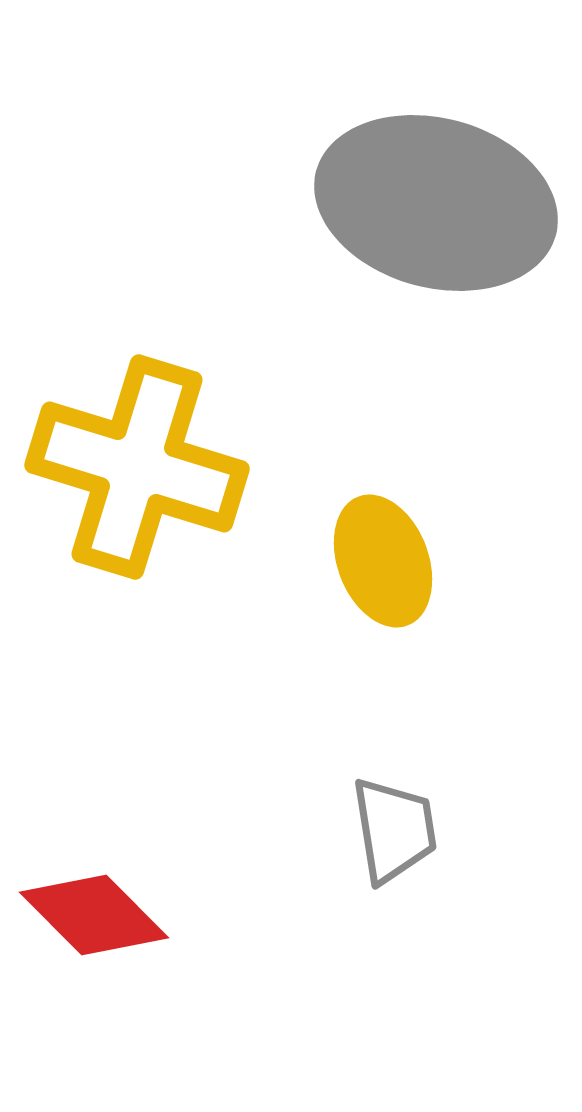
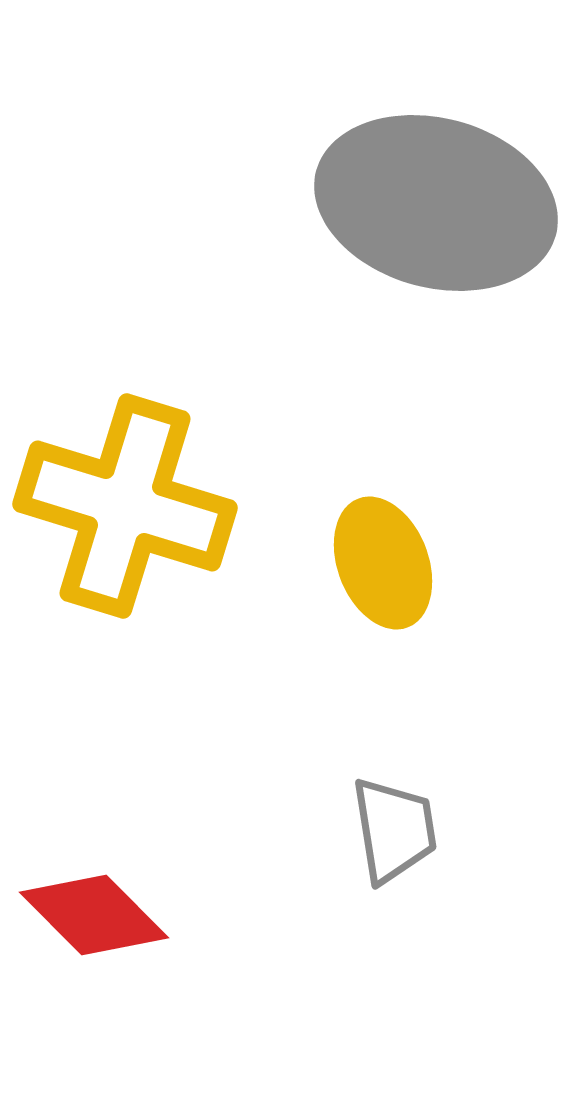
yellow cross: moved 12 px left, 39 px down
yellow ellipse: moved 2 px down
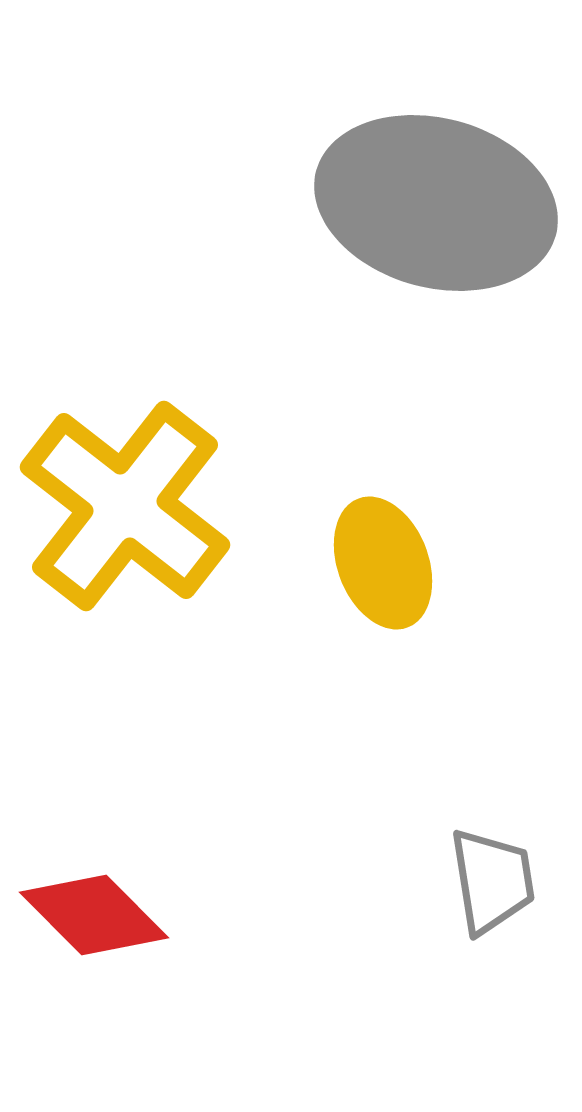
yellow cross: rotated 21 degrees clockwise
gray trapezoid: moved 98 px right, 51 px down
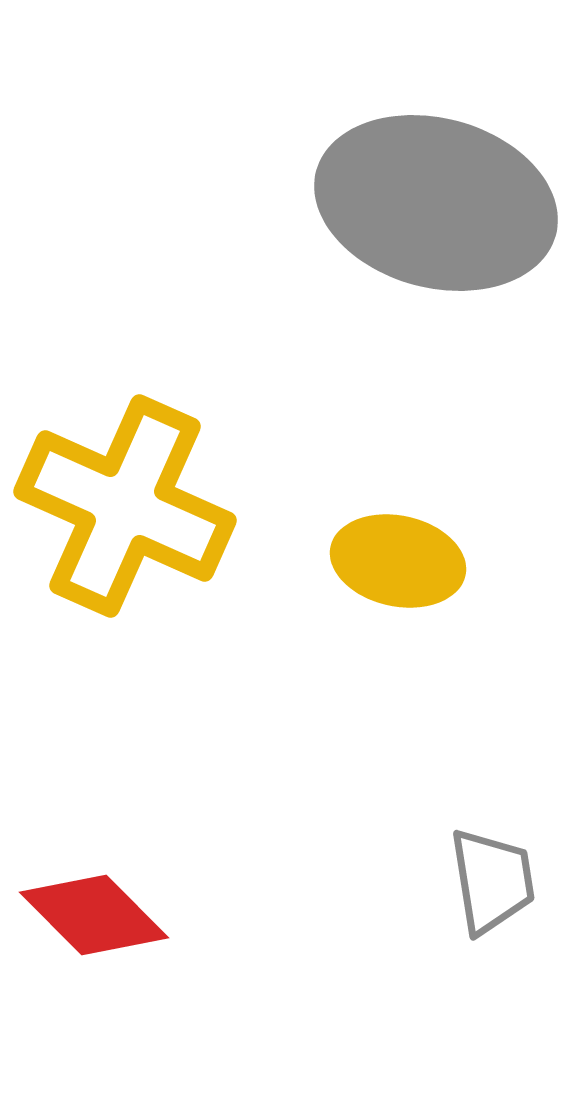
yellow cross: rotated 14 degrees counterclockwise
yellow ellipse: moved 15 px right, 2 px up; rotated 57 degrees counterclockwise
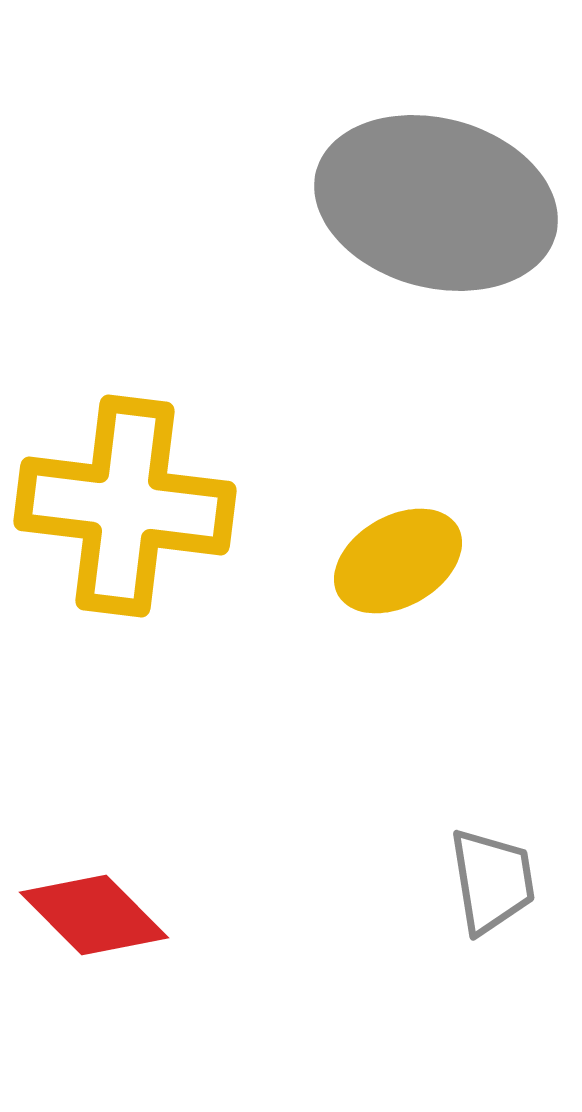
yellow cross: rotated 17 degrees counterclockwise
yellow ellipse: rotated 42 degrees counterclockwise
